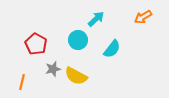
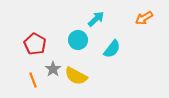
orange arrow: moved 1 px right, 1 px down
red pentagon: moved 1 px left
gray star: rotated 21 degrees counterclockwise
orange line: moved 11 px right, 2 px up; rotated 35 degrees counterclockwise
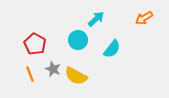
gray star: rotated 14 degrees counterclockwise
orange line: moved 3 px left, 6 px up
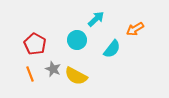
orange arrow: moved 9 px left, 11 px down
cyan circle: moved 1 px left
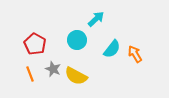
orange arrow: moved 25 px down; rotated 90 degrees clockwise
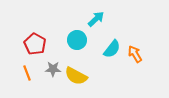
gray star: rotated 21 degrees counterclockwise
orange line: moved 3 px left, 1 px up
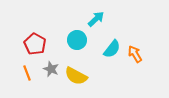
gray star: moved 2 px left; rotated 21 degrees clockwise
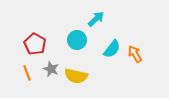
yellow semicircle: rotated 15 degrees counterclockwise
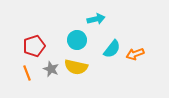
cyan arrow: rotated 30 degrees clockwise
red pentagon: moved 1 px left, 2 px down; rotated 25 degrees clockwise
orange arrow: rotated 78 degrees counterclockwise
yellow semicircle: moved 9 px up
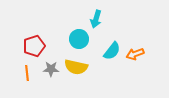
cyan arrow: rotated 120 degrees clockwise
cyan circle: moved 2 px right, 1 px up
cyan semicircle: moved 2 px down
gray star: rotated 21 degrees counterclockwise
orange line: rotated 14 degrees clockwise
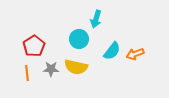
red pentagon: rotated 15 degrees counterclockwise
